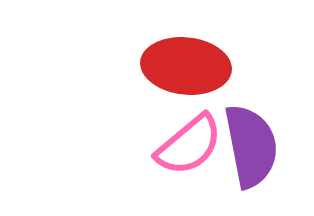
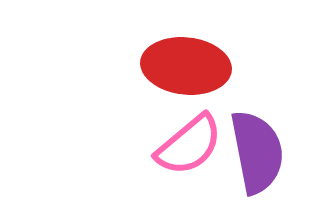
purple semicircle: moved 6 px right, 6 px down
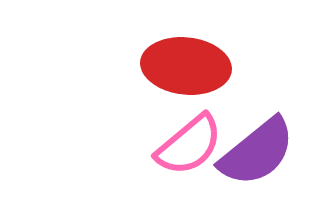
purple semicircle: rotated 62 degrees clockwise
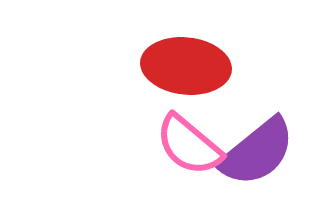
pink semicircle: rotated 80 degrees clockwise
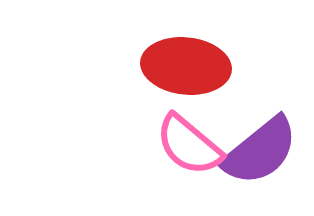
purple semicircle: moved 3 px right, 1 px up
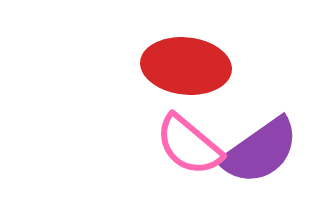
purple semicircle: rotated 4 degrees clockwise
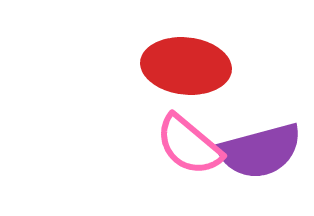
purple semicircle: rotated 20 degrees clockwise
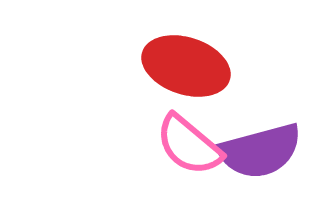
red ellipse: rotated 12 degrees clockwise
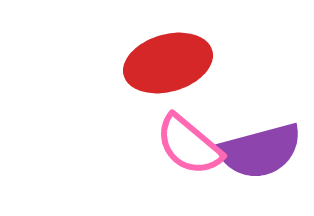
red ellipse: moved 18 px left, 3 px up; rotated 34 degrees counterclockwise
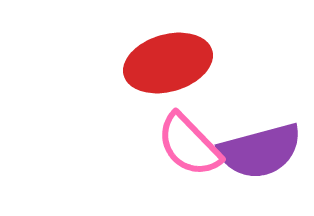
pink semicircle: rotated 6 degrees clockwise
